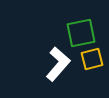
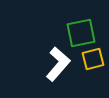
yellow square: moved 1 px right
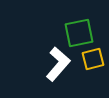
green square: moved 2 px left
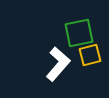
yellow square: moved 3 px left, 4 px up
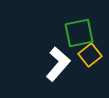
yellow square: rotated 25 degrees counterclockwise
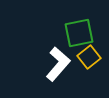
yellow square: moved 1 px left, 2 px down
